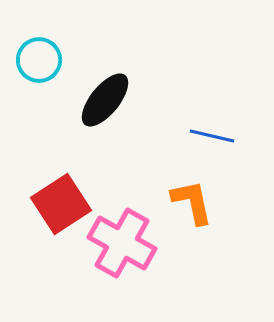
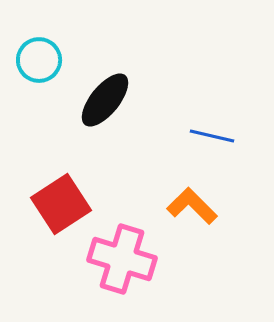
orange L-shape: moved 4 px down; rotated 33 degrees counterclockwise
pink cross: moved 16 px down; rotated 12 degrees counterclockwise
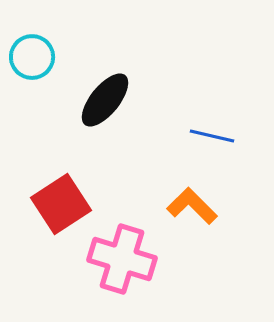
cyan circle: moved 7 px left, 3 px up
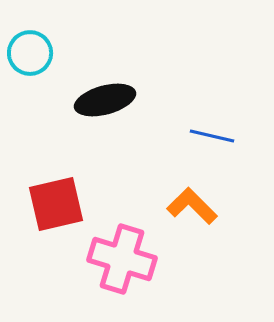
cyan circle: moved 2 px left, 4 px up
black ellipse: rotated 36 degrees clockwise
red square: moved 5 px left; rotated 20 degrees clockwise
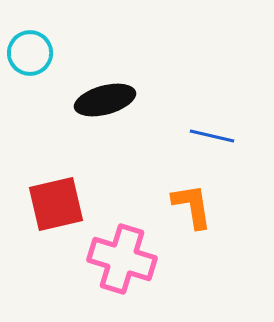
orange L-shape: rotated 36 degrees clockwise
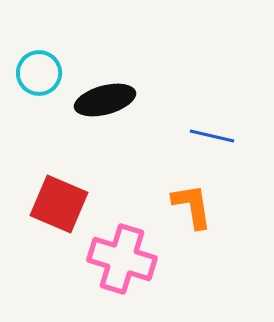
cyan circle: moved 9 px right, 20 px down
red square: moved 3 px right; rotated 36 degrees clockwise
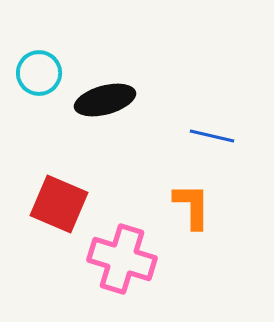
orange L-shape: rotated 9 degrees clockwise
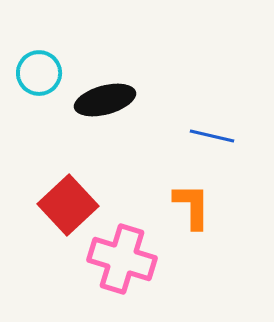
red square: moved 9 px right, 1 px down; rotated 24 degrees clockwise
